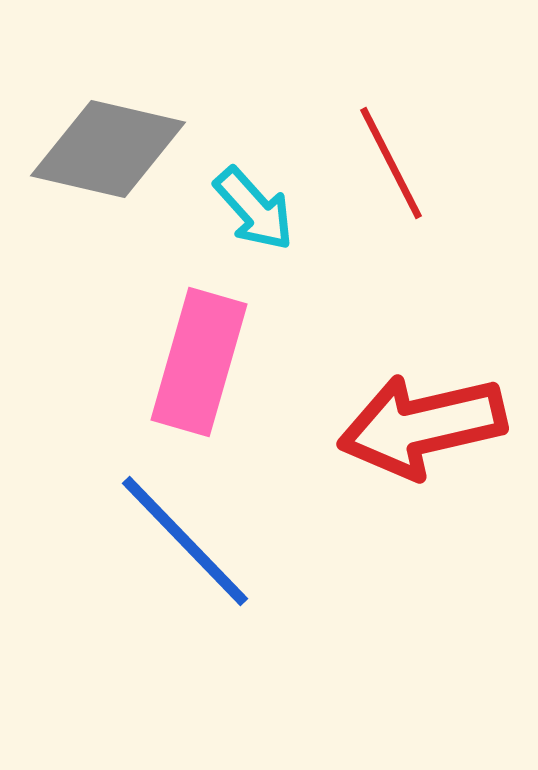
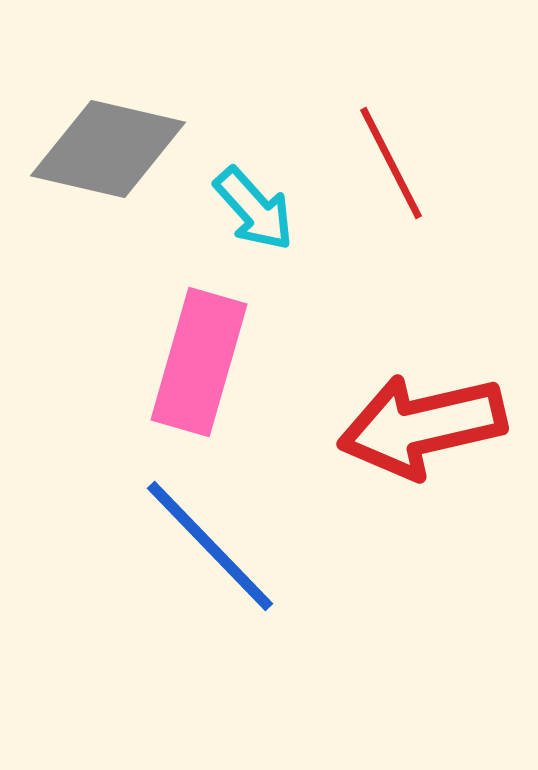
blue line: moved 25 px right, 5 px down
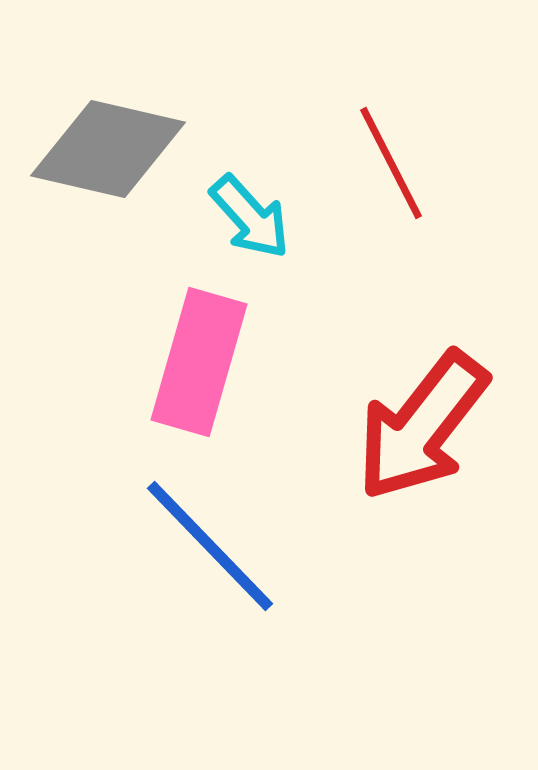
cyan arrow: moved 4 px left, 8 px down
red arrow: rotated 39 degrees counterclockwise
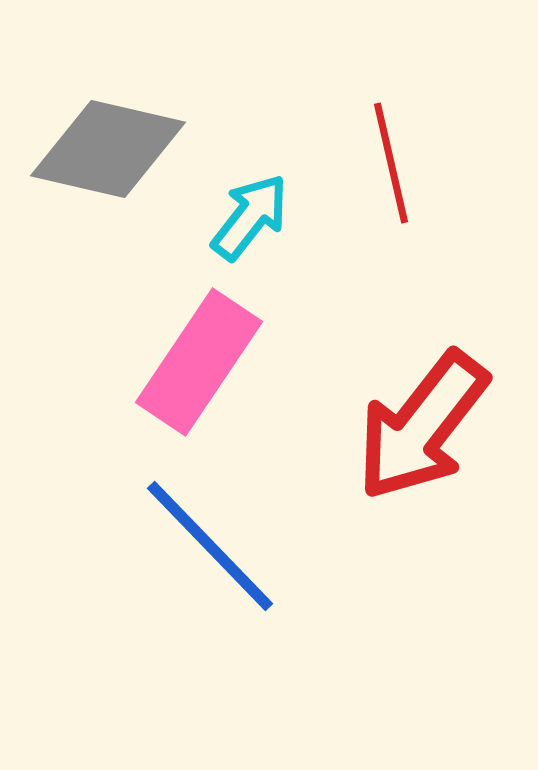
red line: rotated 14 degrees clockwise
cyan arrow: rotated 100 degrees counterclockwise
pink rectangle: rotated 18 degrees clockwise
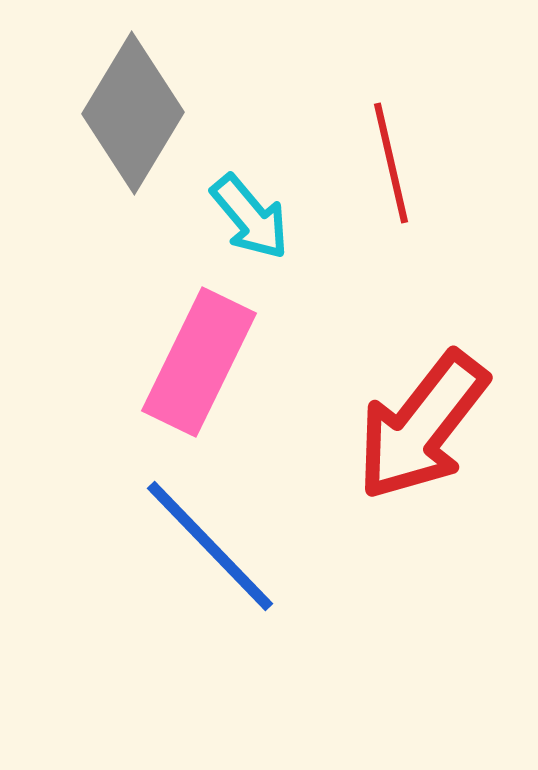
gray diamond: moved 25 px right, 36 px up; rotated 72 degrees counterclockwise
cyan arrow: rotated 102 degrees clockwise
pink rectangle: rotated 8 degrees counterclockwise
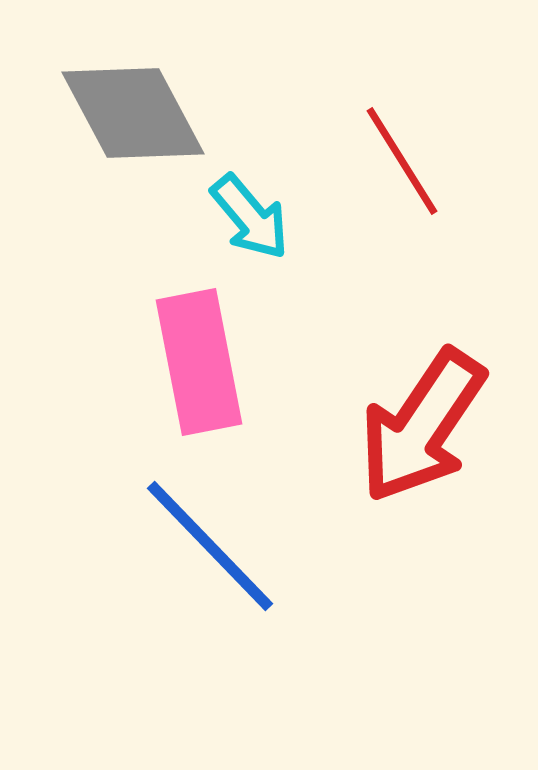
gray diamond: rotated 59 degrees counterclockwise
red line: moved 11 px right, 2 px up; rotated 19 degrees counterclockwise
pink rectangle: rotated 37 degrees counterclockwise
red arrow: rotated 4 degrees counterclockwise
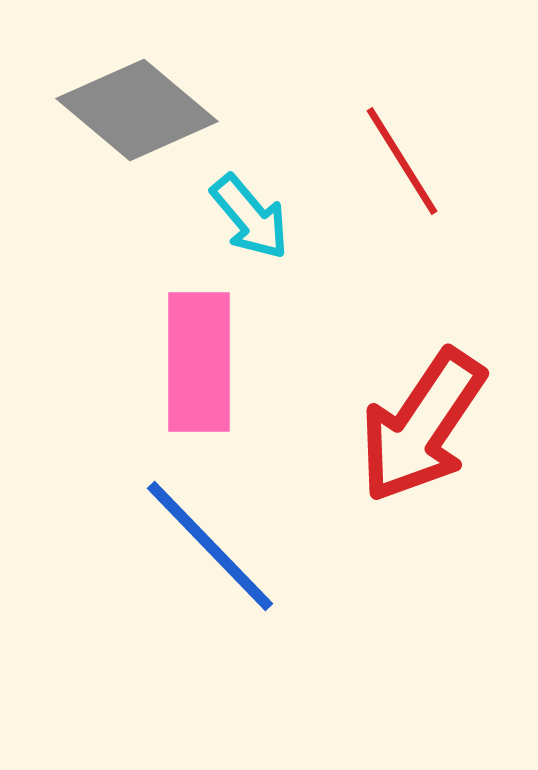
gray diamond: moved 4 px right, 3 px up; rotated 22 degrees counterclockwise
pink rectangle: rotated 11 degrees clockwise
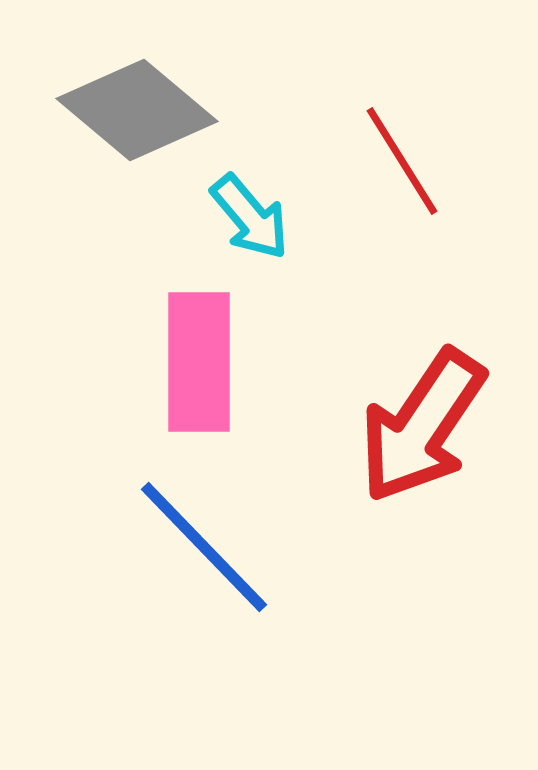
blue line: moved 6 px left, 1 px down
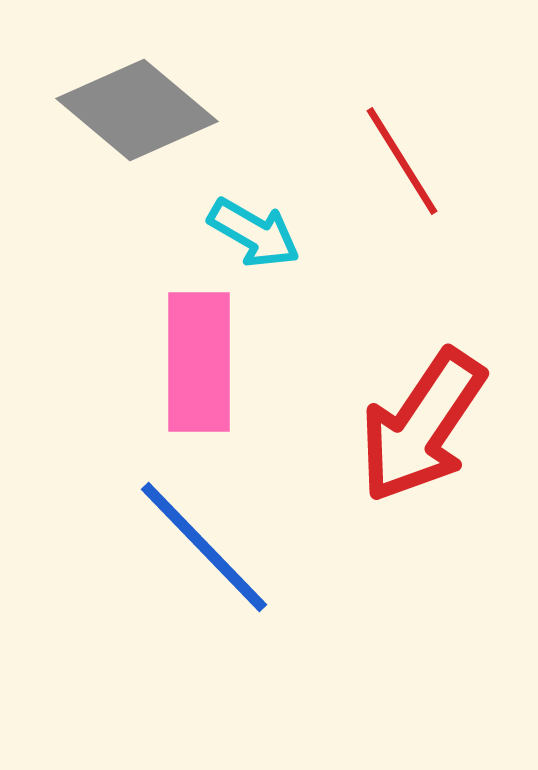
cyan arrow: moved 4 px right, 16 px down; rotated 20 degrees counterclockwise
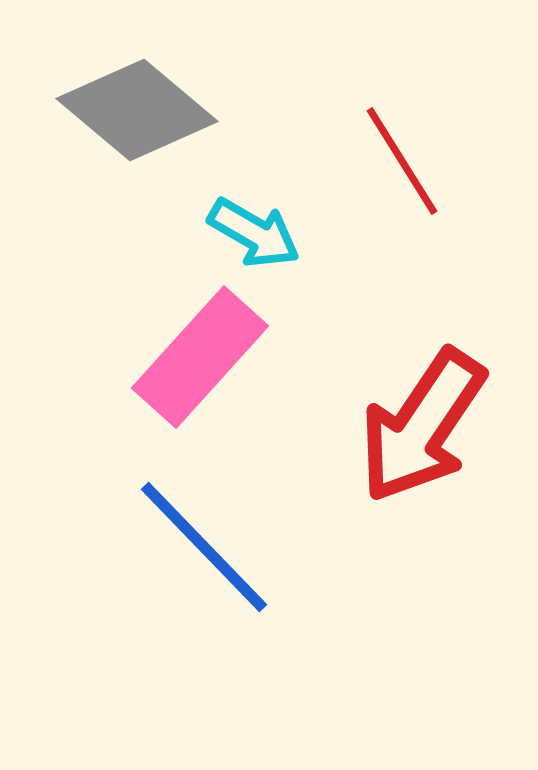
pink rectangle: moved 1 px right, 5 px up; rotated 42 degrees clockwise
